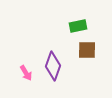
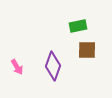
pink arrow: moved 9 px left, 6 px up
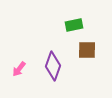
green rectangle: moved 4 px left, 1 px up
pink arrow: moved 2 px right, 2 px down; rotated 70 degrees clockwise
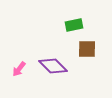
brown square: moved 1 px up
purple diamond: rotated 64 degrees counterclockwise
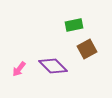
brown square: rotated 30 degrees counterclockwise
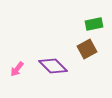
green rectangle: moved 20 px right, 1 px up
pink arrow: moved 2 px left
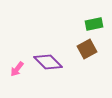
purple diamond: moved 5 px left, 4 px up
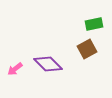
purple diamond: moved 2 px down
pink arrow: moved 2 px left; rotated 14 degrees clockwise
